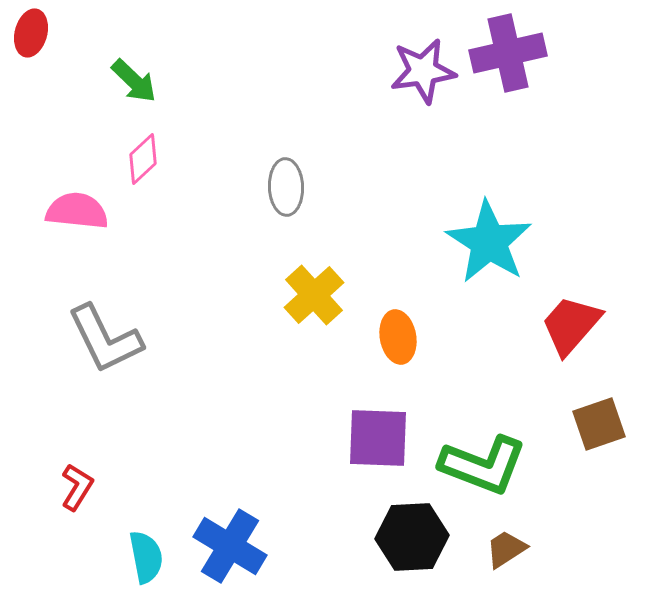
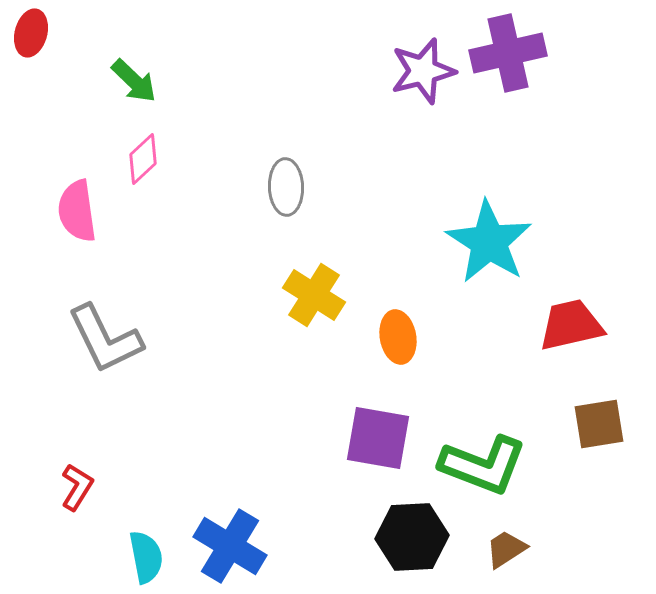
purple star: rotated 6 degrees counterclockwise
pink semicircle: rotated 104 degrees counterclockwise
yellow cross: rotated 16 degrees counterclockwise
red trapezoid: rotated 36 degrees clockwise
brown square: rotated 10 degrees clockwise
purple square: rotated 8 degrees clockwise
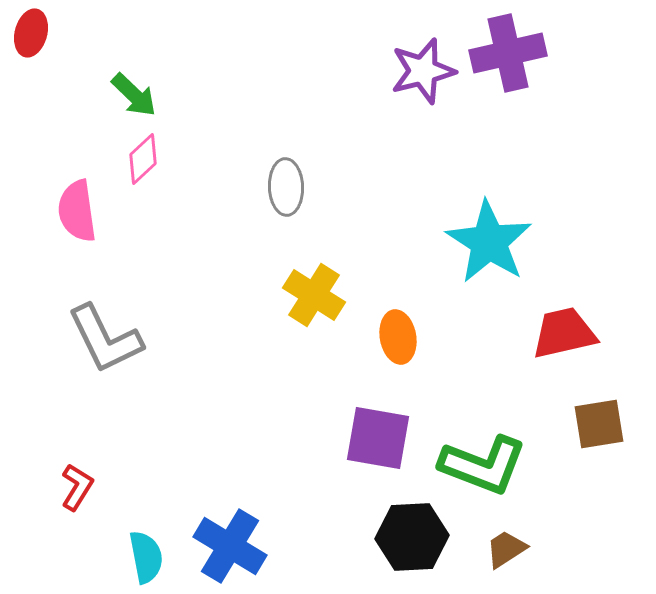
green arrow: moved 14 px down
red trapezoid: moved 7 px left, 8 px down
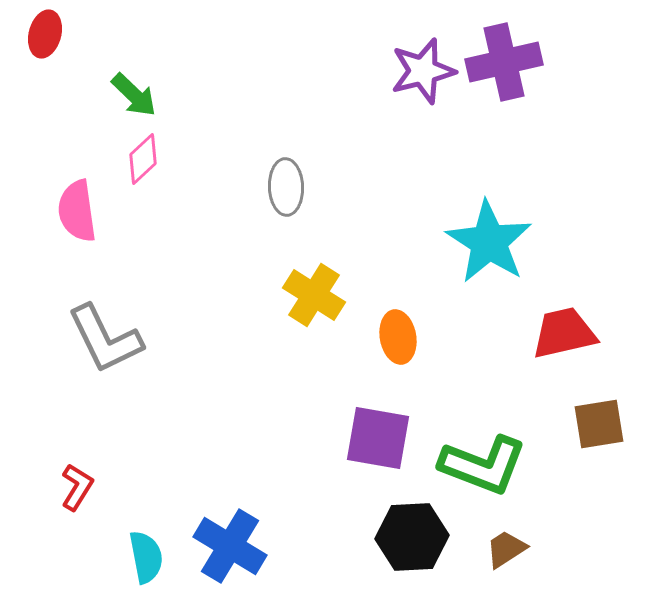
red ellipse: moved 14 px right, 1 px down
purple cross: moved 4 px left, 9 px down
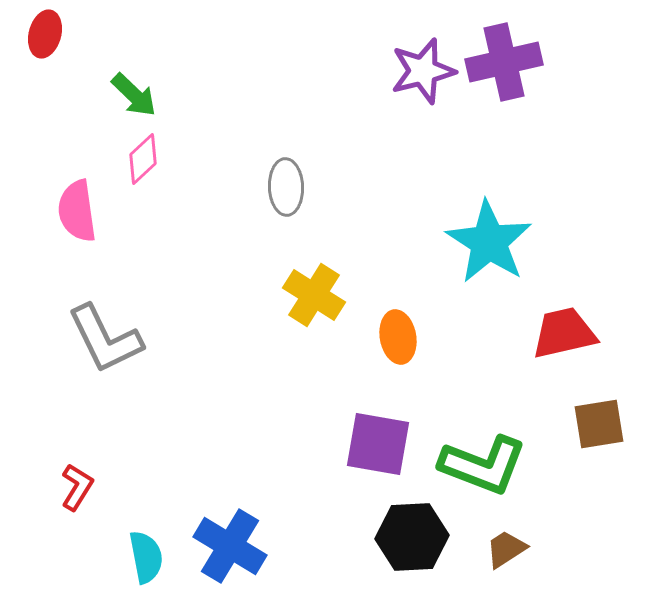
purple square: moved 6 px down
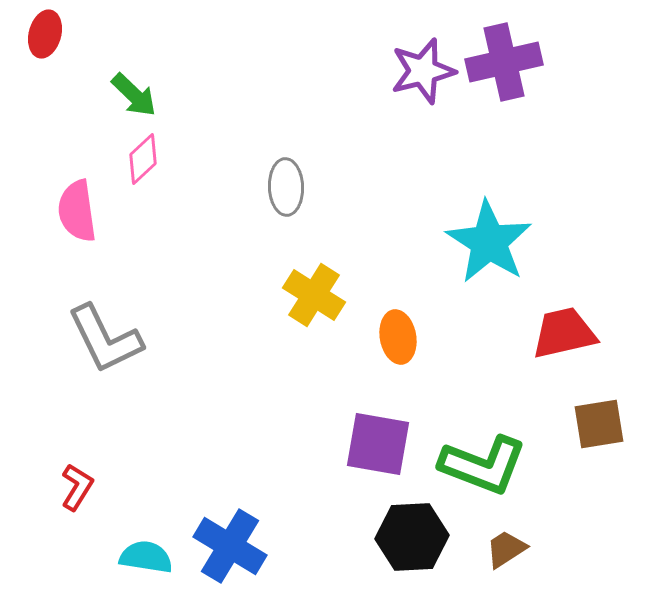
cyan semicircle: rotated 70 degrees counterclockwise
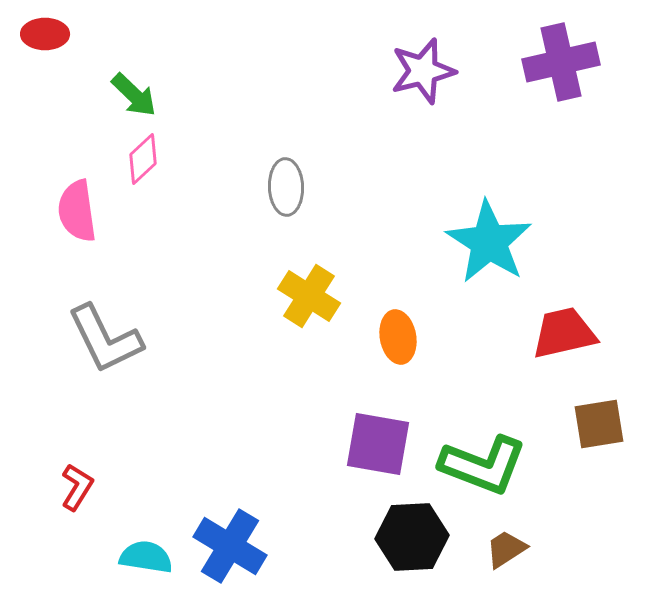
red ellipse: rotated 75 degrees clockwise
purple cross: moved 57 px right
yellow cross: moved 5 px left, 1 px down
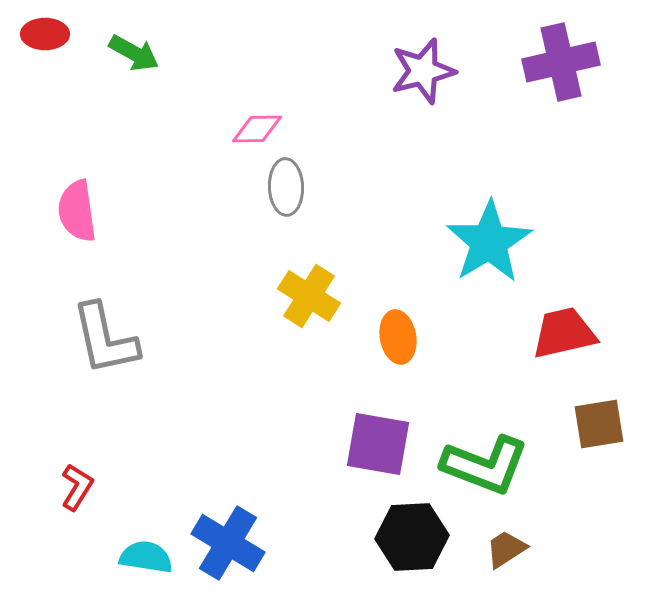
green arrow: moved 42 px up; rotated 15 degrees counterclockwise
pink diamond: moved 114 px right, 30 px up; rotated 42 degrees clockwise
cyan star: rotated 8 degrees clockwise
gray L-shape: rotated 14 degrees clockwise
green L-shape: moved 2 px right
blue cross: moved 2 px left, 3 px up
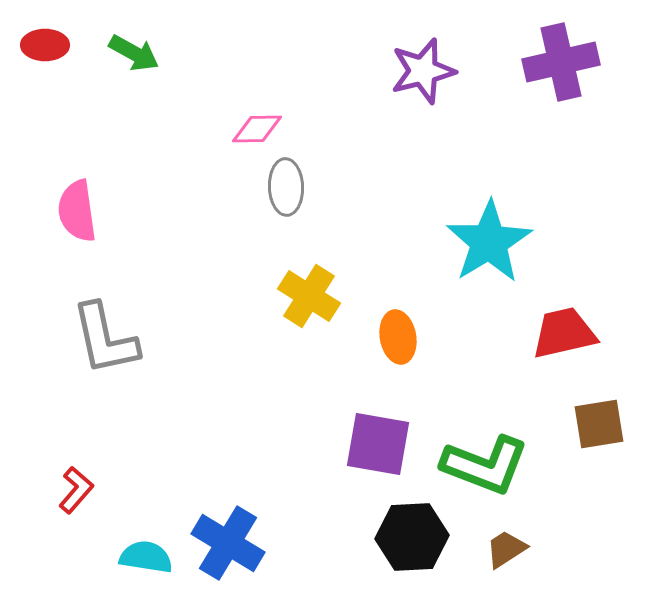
red ellipse: moved 11 px down
red L-shape: moved 1 px left, 3 px down; rotated 9 degrees clockwise
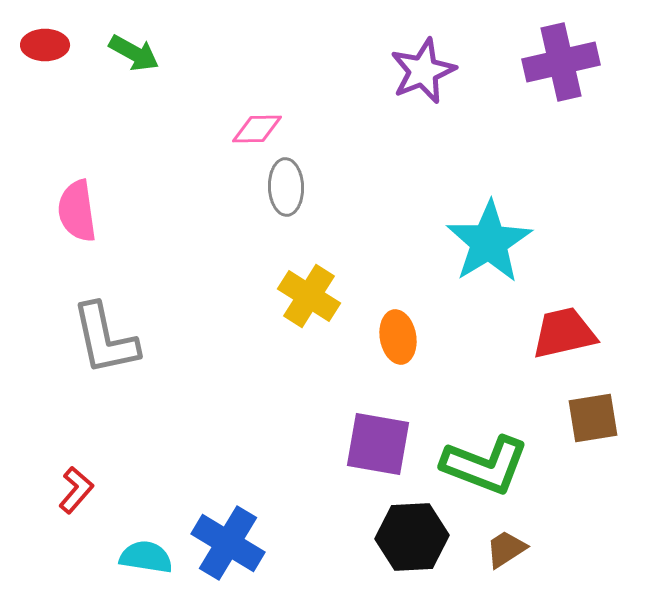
purple star: rotated 8 degrees counterclockwise
brown square: moved 6 px left, 6 px up
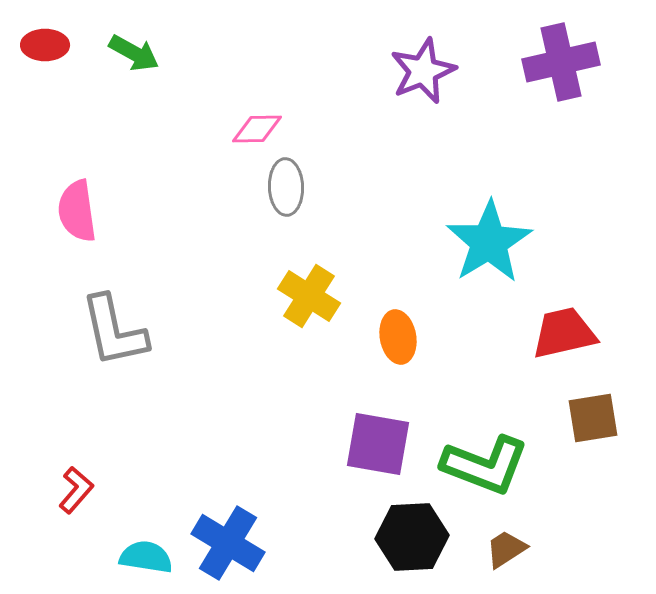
gray L-shape: moved 9 px right, 8 px up
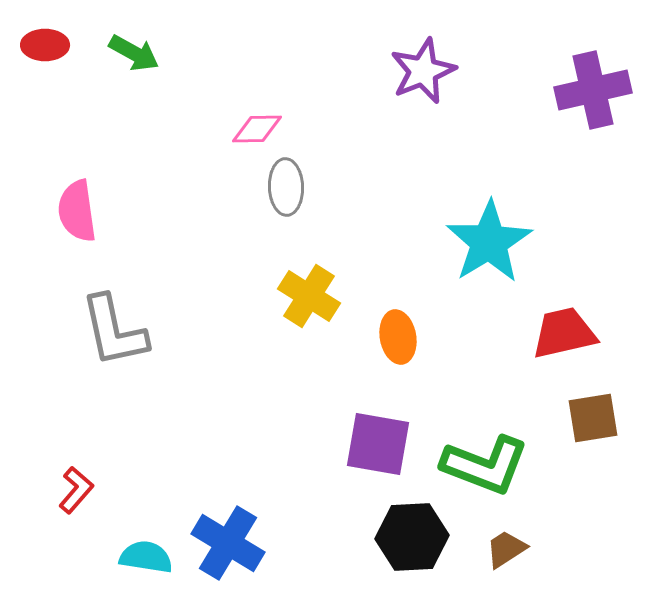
purple cross: moved 32 px right, 28 px down
